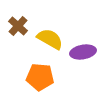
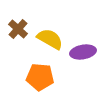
brown cross: moved 3 px down
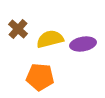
yellow semicircle: rotated 44 degrees counterclockwise
purple ellipse: moved 8 px up
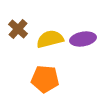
purple ellipse: moved 5 px up
orange pentagon: moved 5 px right, 2 px down
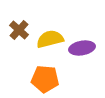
brown cross: moved 1 px right, 1 px down
purple ellipse: moved 1 px left, 9 px down
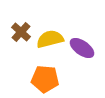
brown cross: moved 2 px right, 2 px down
purple ellipse: rotated 45 degrees clockwise
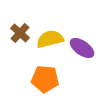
brown cross: moved 1 px left, 1 px down
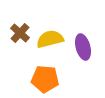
purple ellipse: moved 1 px right, 1 px up; rotated 40 degrees clockwise
